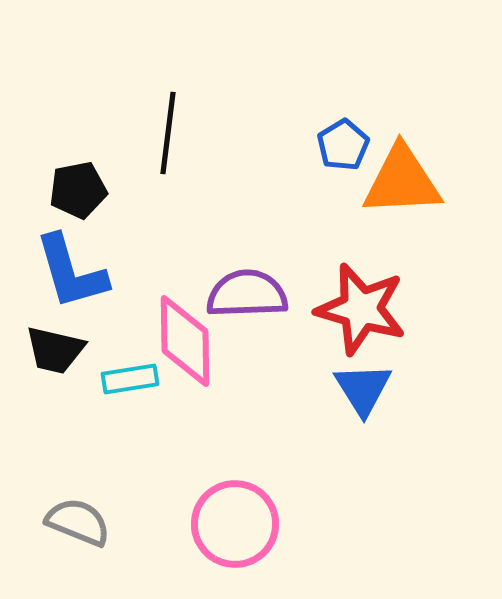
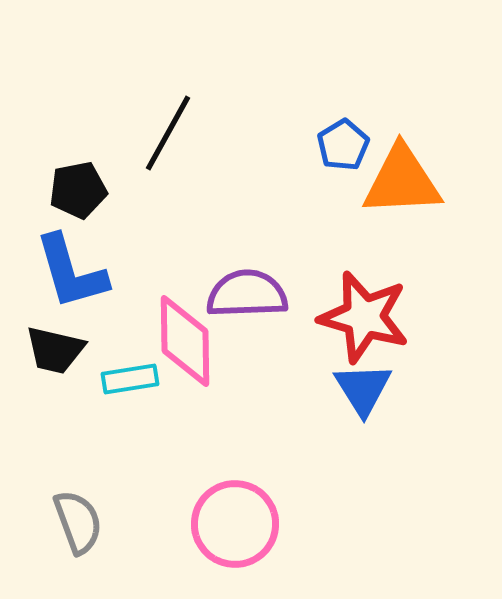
black line: rotated 22 degrees clockwise
red star: moved 3 px right, 8 px down
gray semicircle: rotated 48 degrees clockwise
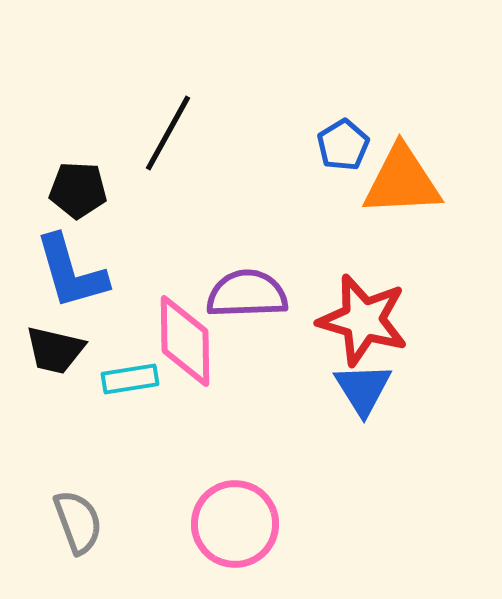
black pentagon: rotated 14 degrees clockwise
red star: moved 1 px left, 3 px down
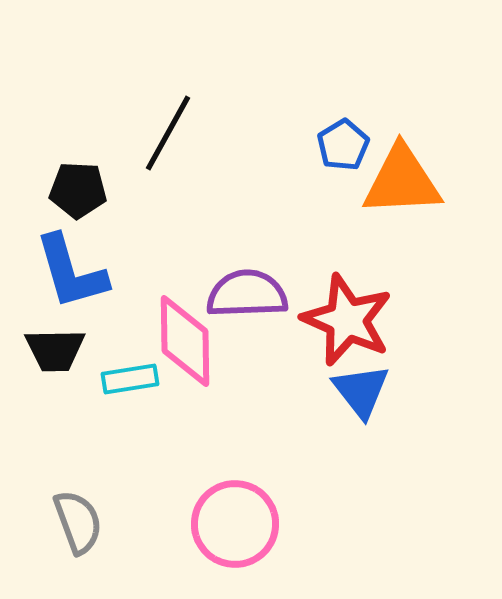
red star: moved 16 px left; rotated 8 degrees clockwise
black trapezoid: rotated 14 degrees counterclockwise
blue triangle: moved 2 px left, 2 px down; rotated 6 degrees counterclockwise
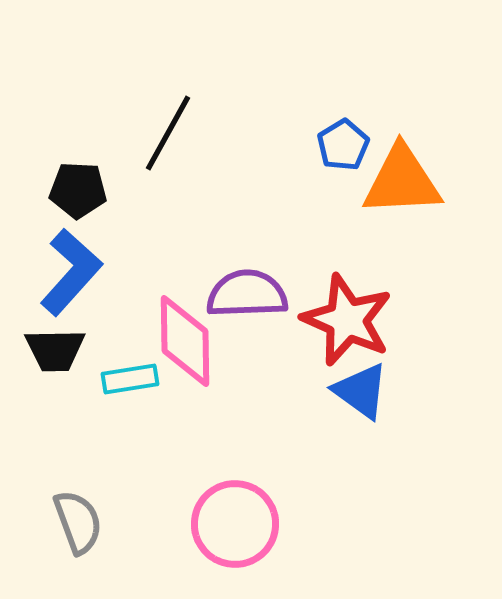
blue L-shape: rotated 122 degrees counterclockwise
blue triangle: rotated 16 degrees counterclockwise
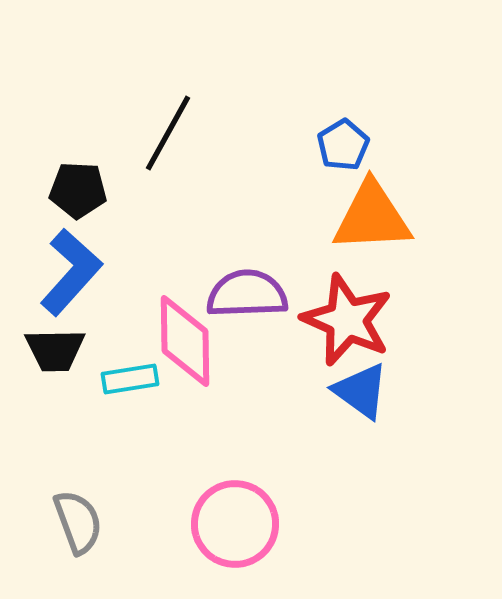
orange triangle: moved 30 px left, 36 px down
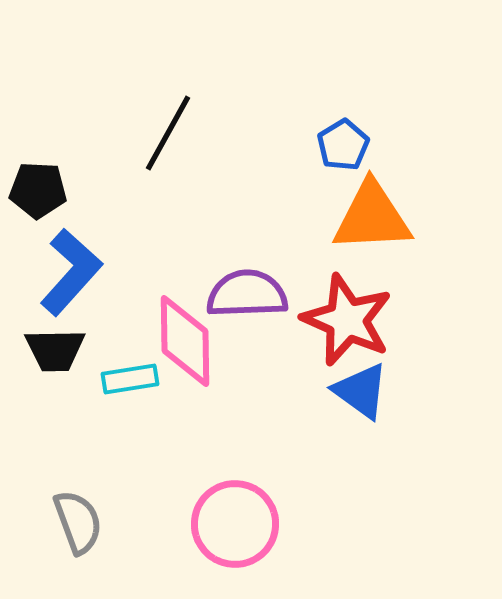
black pentagon: moved 40 px left
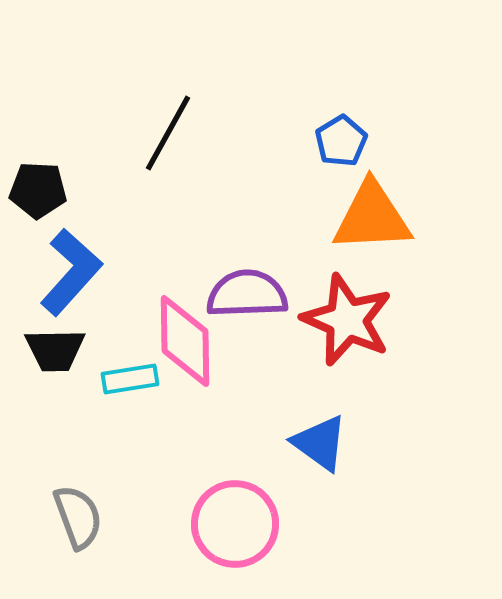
blue pentagon: moved 2 px left, 4 px up
blue triangle: moved 41 px left, 52 px down
gray semicircle: moved 5 px up
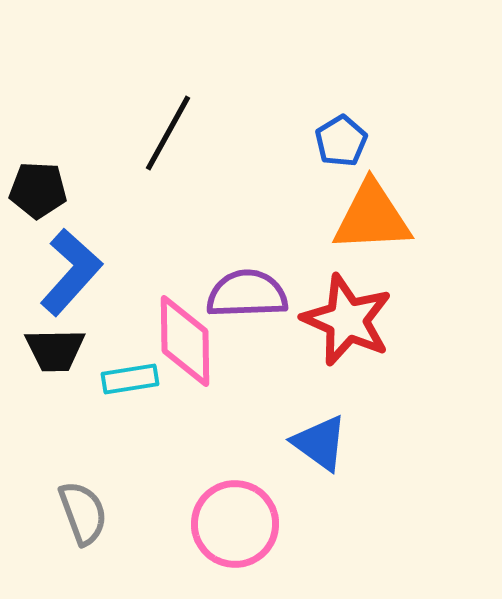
gray semicircle: moved 5 px right, 4 px up
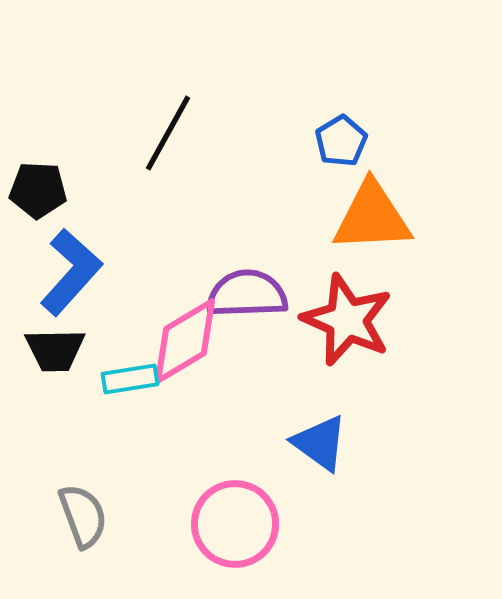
pink diamond: rotated 60 degrees clockwise
gray semicircle: moved 3 px down
